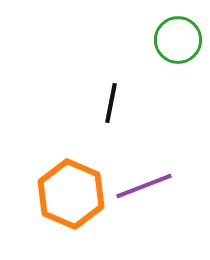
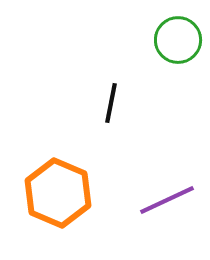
purple line: moved 23 px right, 14 px down; rotated 4 degrees counterclockwise
orange hexagon: moved 13 px left, 1 px up
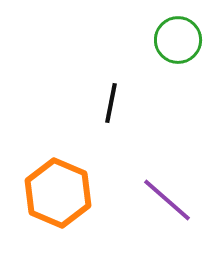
purple line: rotated 66 degrees clockwise
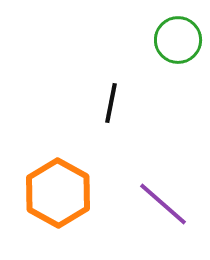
orange hexagon: rotated 6 degrees clockwise
purple line: moved 4 px left, 4 px down
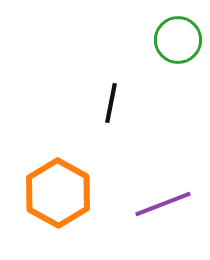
purple line: rotated 62 degrees counterclockwise
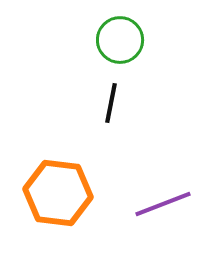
green circle: moved 58 px left
orange hexagon: rotated 22 degrees counterclockwise
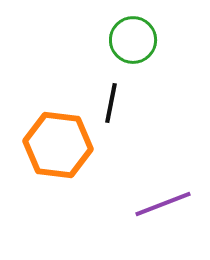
green circle: moved 13 px right
orange hexagon: moved 48 px up
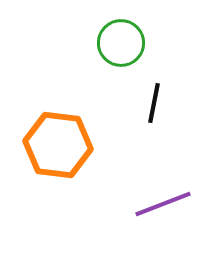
green circle: moved 12 px left, 3 px down
black line: moved 43 px right
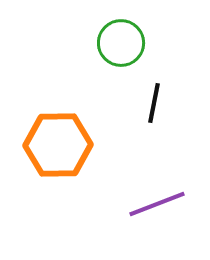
orange hexagon: rotated 8 degrees counterclockwise
purple line: moved 6 px left
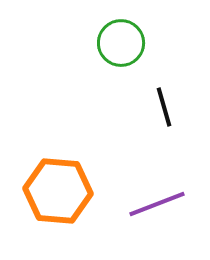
black line: moved 10 px right, 4 px down; rotated 27 degrees counterclockwise
orange hexagon: moved 46 px down; rotated 6 degrees clockwise
